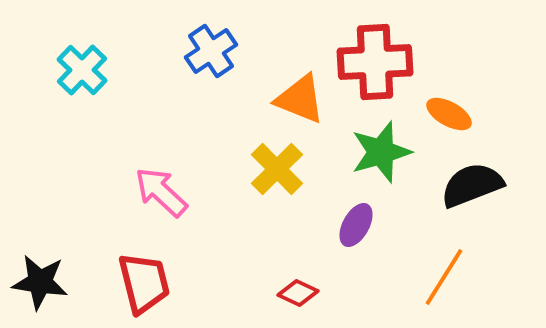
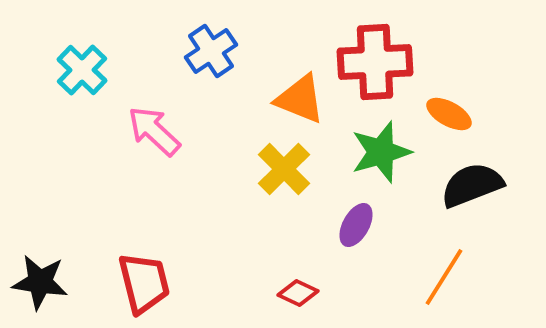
yellow cross: moved 7 px right
pink arrow: moved 7 px left, 61 px up
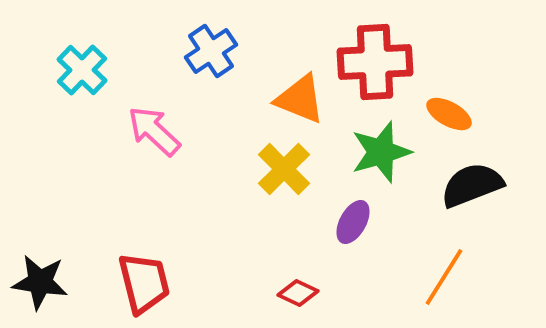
purple ellipse: moved 3 px left, 3 px up
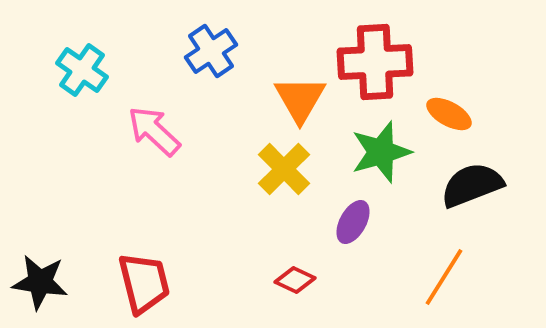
cyan cross: rotated 9 degrees counterclockwise
orange triangle: rotated 38 degrees clockwise
red diamond: moved 3 px left, 13 px up
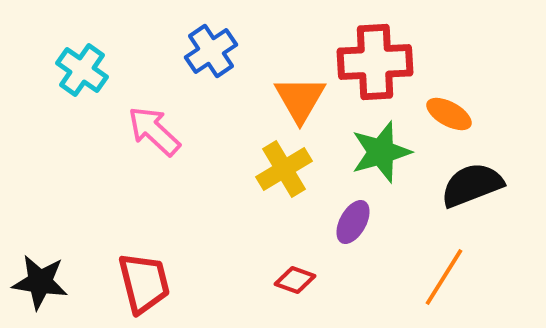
yellow cross: rotated 14 degrees clockwise
red diamond: rotated 6 degrees counterclockwise
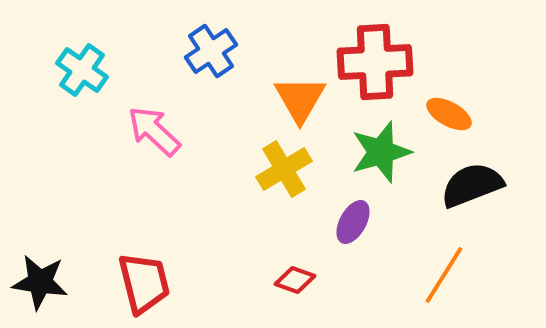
orange line: moved 2 px up
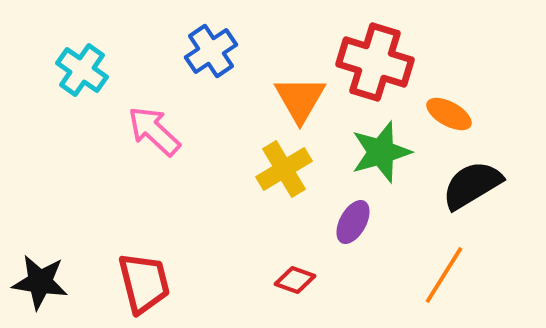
red cross: rotated 20 degrees clockwise
black semicircle: rotated 10 degrees counterclockwise
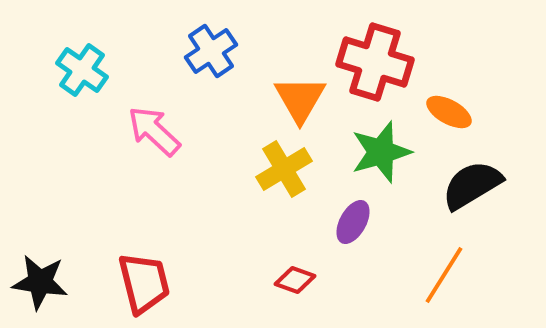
orange ellipse: moved 2 px up
